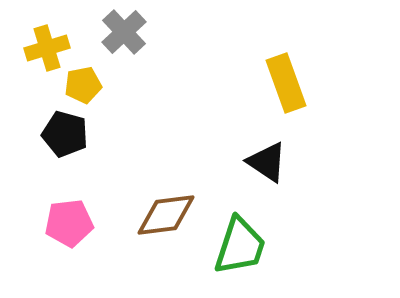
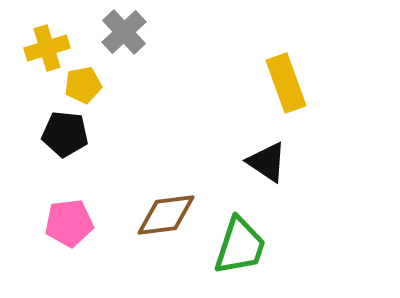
black pentagon: rotated 9 degrees counterclockwise
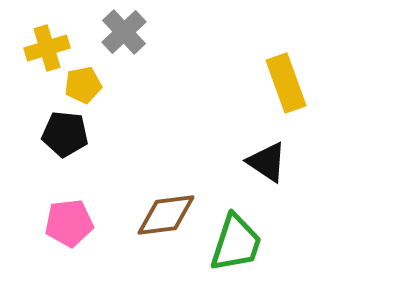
green trapezoid: moved 4 px left, 3 px up
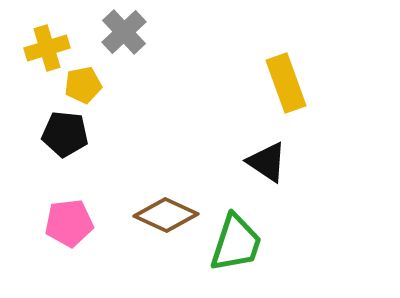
brown diamond: rotated 32 degrees clockwise
